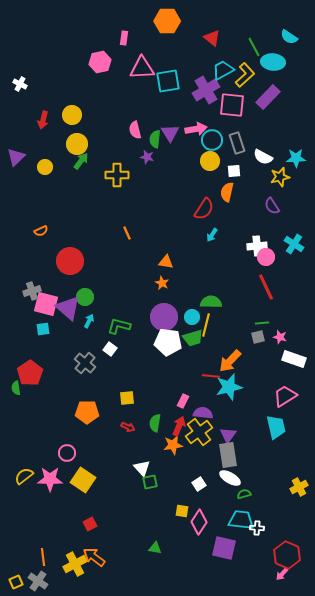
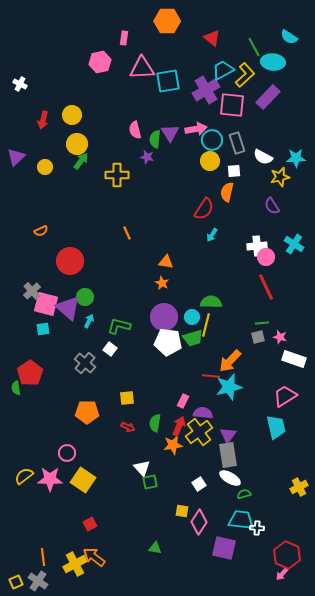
gray cross at (32, 291): rotated 24 degrees counterclockwise
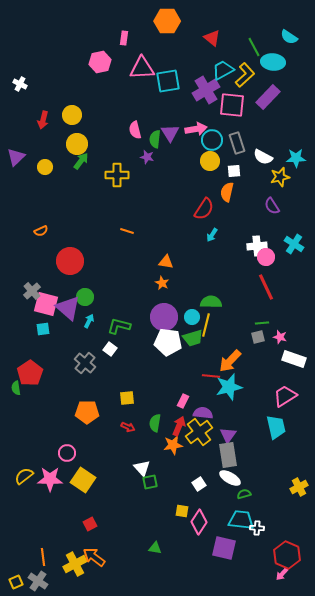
orange line at (127, 233): moved 2 px up; rotated 48 degrees counterclockwise
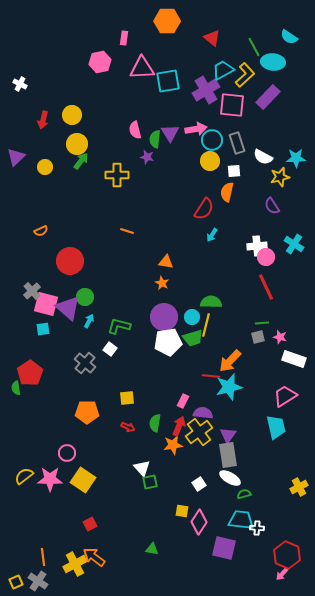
white pentagon at (168, 342): rotated 16 degrees counterclockwise
green triangle at (155, 548): moved 3 px left, 1 px down
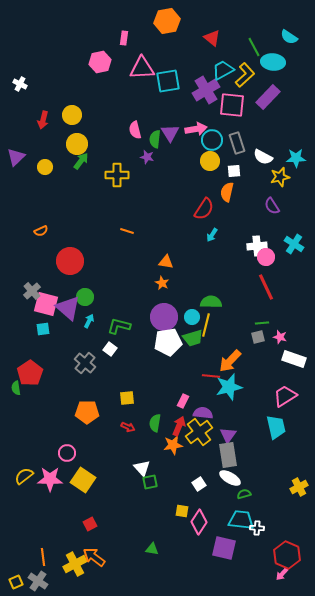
orange hexagon at (167, 21): rotated 10 degrees counterclockwise
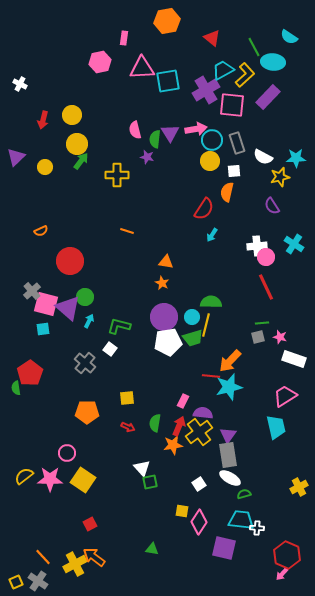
orange line at (43, 557): rotated 36 degrees counterclockwise
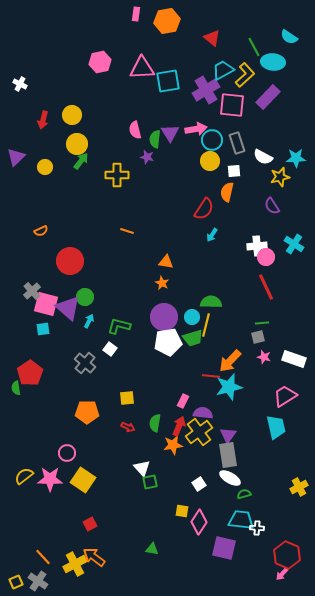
pink rectangle at (124, 38): moved 12 px right, 24 px up
pink star at (280, 337): moved 16 px left, 20 px down
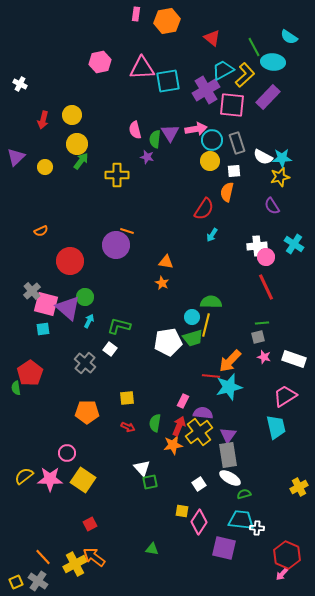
cyan star at (296, 158): moved 14 px left
purple circle at (164, 317): moved 48 px left, 72 px up
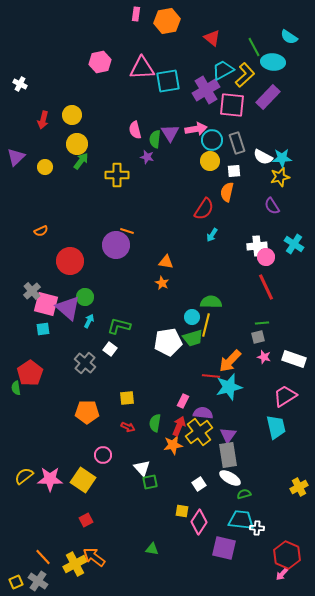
pink circle at (67, 453): moved 36 px right, 2 px down
red square at (90, 524): moved 4 px left, 4 px up
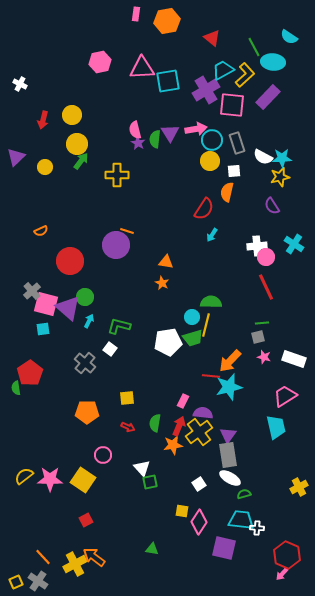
purple star at (147, 157): moved 9 px left, 14 px up; rotated 16 degrees clockwise
